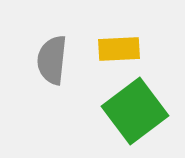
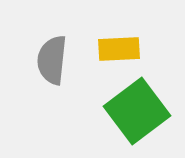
green square: moved 2 px right
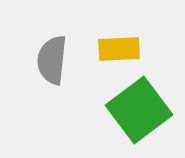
green square: moved 2 px right, 1 px up
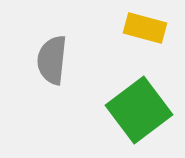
yellow rectangle: moved 26 px right, 21 px up; rotated 18 degrees clockwise
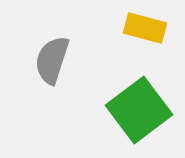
gray semicircle: rotated 12 degrees clockwise
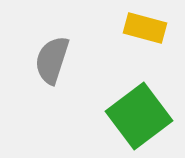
green square: moved 6 px down
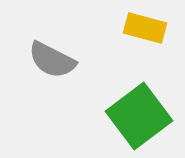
gray semicircle: rotated 81 degrees counterclockwise
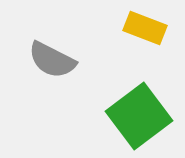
yellow rectangle: rotated 6 degrees clockwise
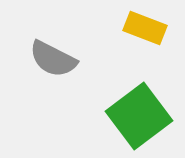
gray semicircle: moved 1 px right, 1 px up
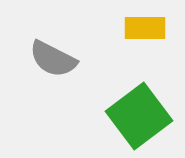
yellow rectangle: rotated 21 degrees counterclockwise
